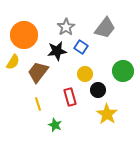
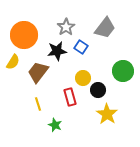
yellow circle: moved 2 px left, 4 px down
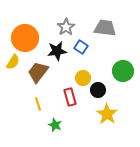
gray trapezoid: rotated 120 degrees counterclockwise
orange circle: moved 1 px right, 3 px down
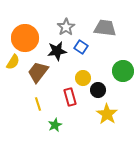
green star: rotated 24 degrees clockwise
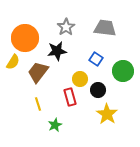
blue square: moved 15 px right, 12 px down
yellow circle: moved 3 px left, 1 px down
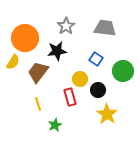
gray star: moved 1 px up
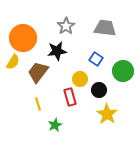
orange circle: moved 2 px left
black circle: moved 1 px right
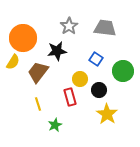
gray star: moved 3 px right
